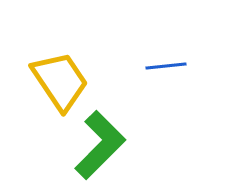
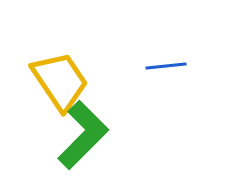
green L-shape: moved 17 px left, 10 px up
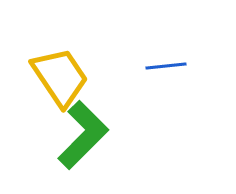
yellow trapezoid: moved 4 px up
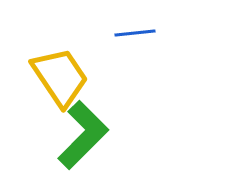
blue line: moved 31 px left, 33 px up
